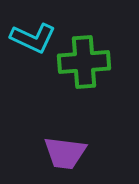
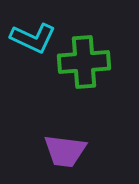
purple trapezoid: moved 2 px up
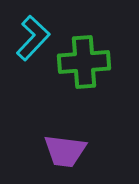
cyan L-shape: rotated 72 degrees counterclockwise
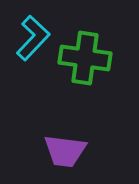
green cross: moved 1 px right, 4 px up; rotated 12 degrees clockwise
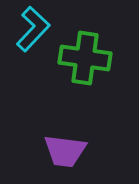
cyan L-shape: moved 9 px up
